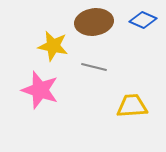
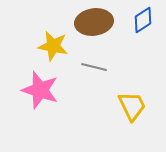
blue diamond: rotated 56 degrees counterclockwise
yellow trapezoid: rotated 68 degrees clockwise
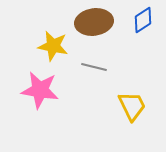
pink star: rotated 9 degrees counterclockwise
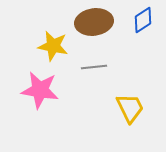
gray line: rotated 20 degrees counterclockwise
yellow trapezoid: moved 2 px left, 2 px down
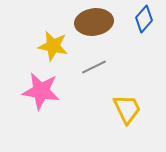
blue diamond: moved 1 px right, 1 px up; rotated 16 degrees counterclockwise
gray line: rotated 20 degrees counterclockwise
pink star: moved 1 px right, 1 px down
yellow trapezoid: moved 3 px left, 1 px down
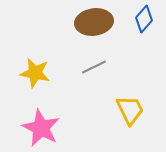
yellow star: moved 18 px left, 27 px down
pink star: moved 37 px down; rotated 18 degrees clockwise
yellow trapezoid: moved 3 px right, 1 px down
